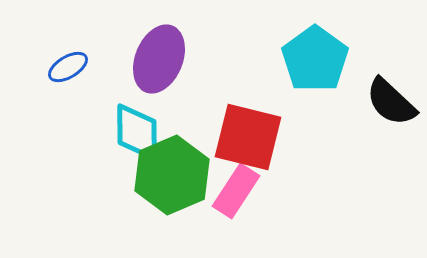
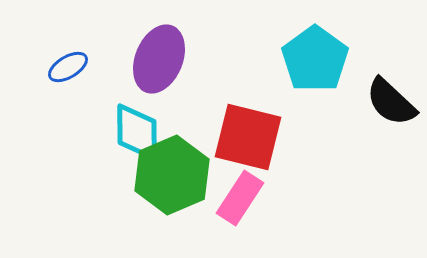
pink rectangle: moved 4 px right, 7 px down
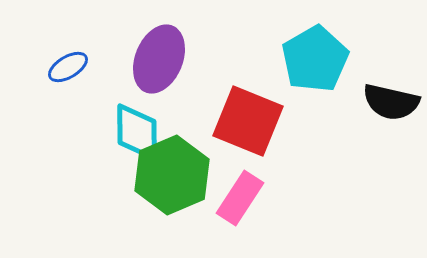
cyan pentagon: rotated 6 degrees clockwise
black semicircle: rotated 30 degrees counterclockwise
red square: moved 16 px up; rotated 8 degrees clockwise
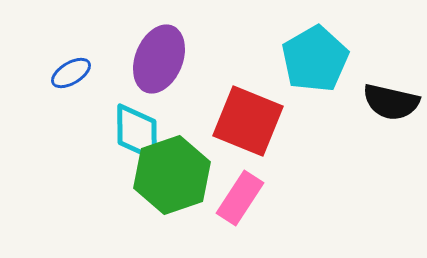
blue ellipse: moved 3 px right, 6 px down
green hexagon: rotated 4 degrees clockwise
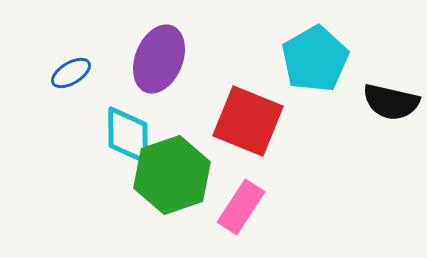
cyan diamond: moved 9 px left, 3 px down
pink rectangle: moved 1 px right, 9 px down
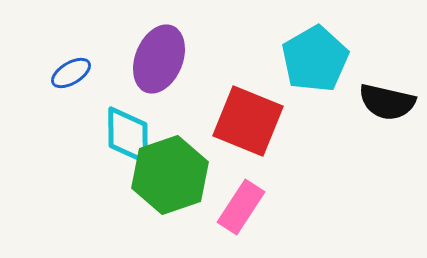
black semicircle: moved 4 px left
green hexagon: moved 2 px left
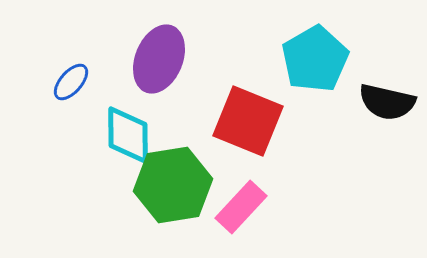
blue ellipse: moved 9 px down; rotated 18 degrees counterclockwise
green hexagon: moved 3 px right, 10 px down; rotated 10 degrees clockwise
pink rectangle: rotated 10 degrees clockwise
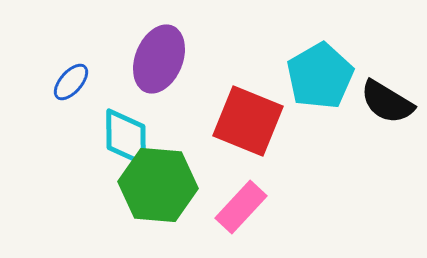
cyan pentagon: moved 5 px right, 17 px down
black semicircle: rotated 18 degrees clockwise
cyan diamond: moved 2 px left, 2 px down
green hexagon: moved 15 px left; rotated 14 degrees clockwise
